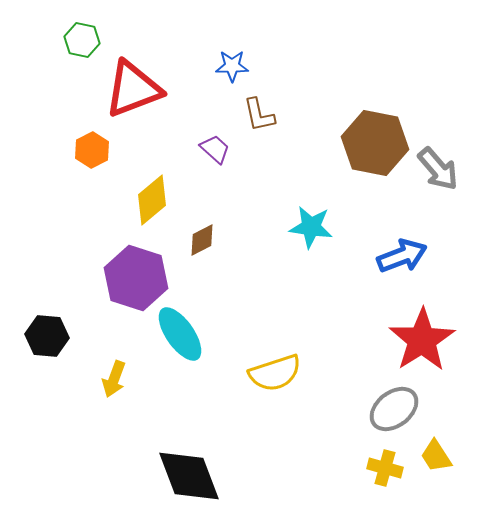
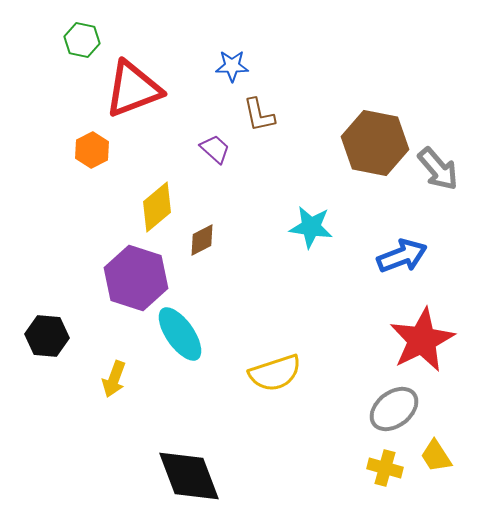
yellow diamond: moved 5 px right, 7 px down
red star: rotated 6 degrees clockwise
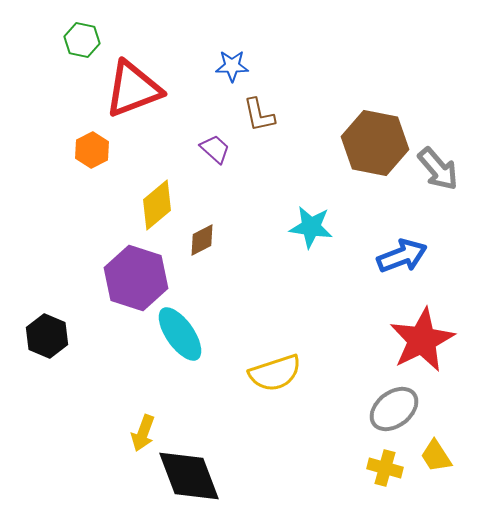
yellow diamond: moved 2 px up
black hexagon: rotated 18 degrees clockwise
yellow arrow: moved 29 px right, 54 px down
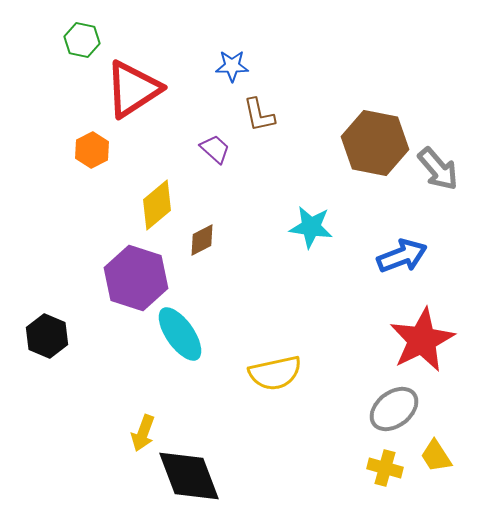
red triangle: rotated 12 degrees counterclockwise
yellow semicircle: rotated 6 degrees clockwise
